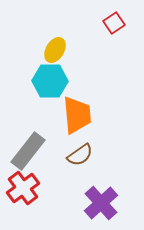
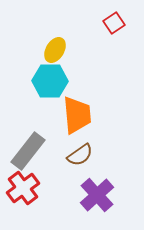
purple cross: moved 4 px left, 8 px up
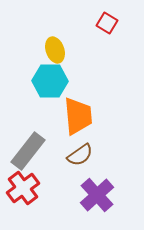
red square: moved 7 px left; rotated 25 degrees counterclockwise
yellow ellipse: rotated 50 degrees counterclockwise
orange trapezoid: moved 1 px right, 1 px down
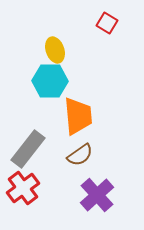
gray rectangle: moved 2 px up
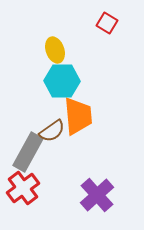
cyan hexagon: moved 12 px right
gray rectangle: moved 3 px down; rotated 9 degrees counterclockwise
brown semicircle: moved 28 px left, 24 px up
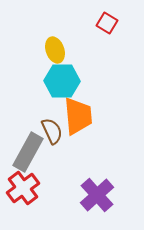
brown semicircle: rotated 80 degrees counterclockwise
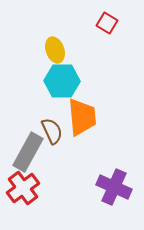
orange trapezoid: moved 4 px right, 1 px down
purple cross: moved 17 px right, 8 px up; rotated 24 degrees counterclockwise
